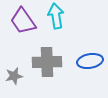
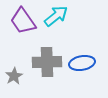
cyan arrow: rotated 60 degrees clockwise
blue ellipse: moved 8 px left, 2 px down
gray star: rotated 18 degrees counterclockwise
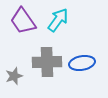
cyan arrow: moved 2 px right, 4 px down; rotated 15 degrees counterclockwise
gray star: rotated 12 degrees clockwise
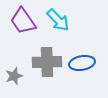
cyan arrow: rotated 100 degrees clockwise
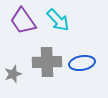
gray star: moved 1 px left, 2 px up
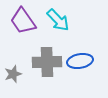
blue ellipse: moved 2 px left, 2 px up
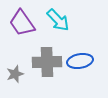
purple trapezoid: moved 1 px left, 2 px down
gray star: moved 2 px right
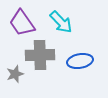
cyan arrow: moved 3 px right, 2 px down
gray cross: moved 7 px left, 7 px up
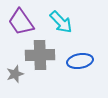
purple trapezoid: moved 1 px left, 1 px up
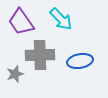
cyan arrow: moved 3 px up
